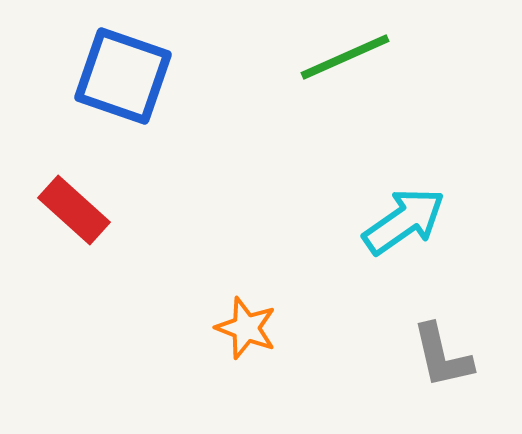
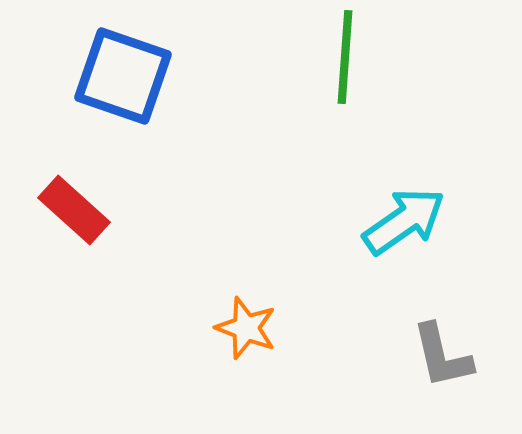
green line: rotated 62 degrees counterclockwise
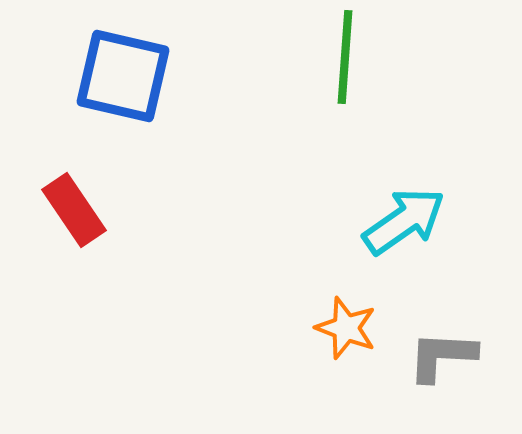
blue square: rotated 6 degrees counterclockwise
red rectangle: rotated 14 degrees clockwise
orange star: moved 100 px right
gray L-shape: rotated 106 degrees clockwise
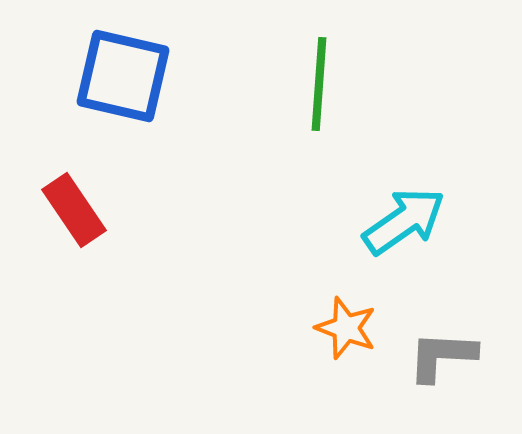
green line: moved 26 px left, 27 px down
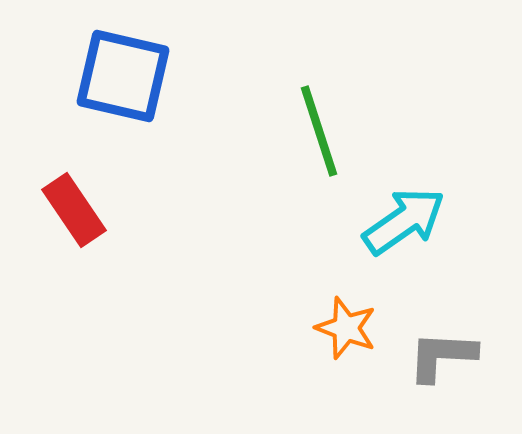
green line: moved 47 px down; rotated 22 degrees counterclockwise
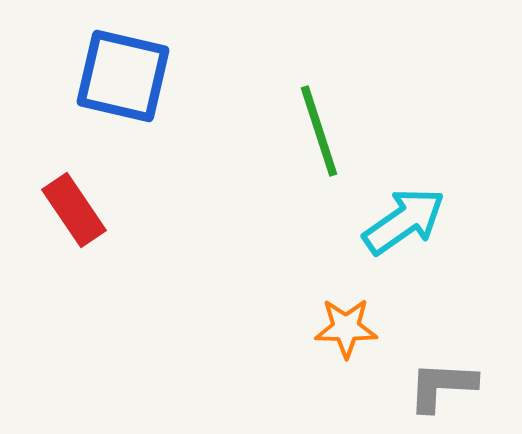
orange star: rotated 20 degrees counterclockwise
gray L-shape: moved 30 px down
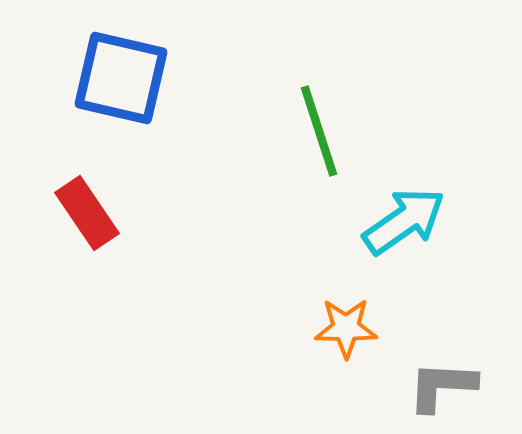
blue square: moved 2 px left, 2 px down
red rectangle: moved 13 px right, 3 px down
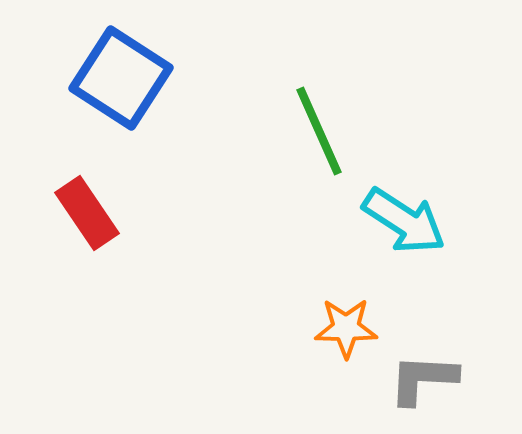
blue square: rotated 20 degrees clockwise
green line: rotated 6 degrees counterclockwise
cyan arrow: rotated 68 degrees clockwise
gray L-shape: moved 19 px left, 7 px up
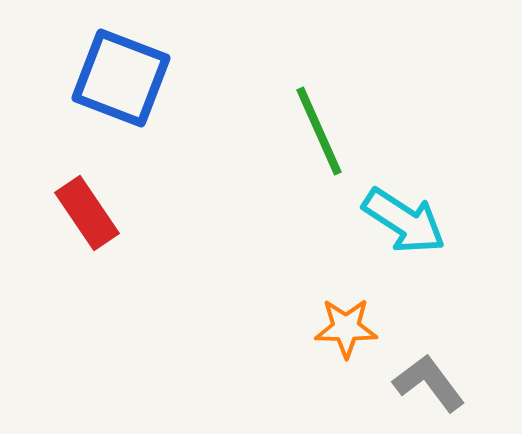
blue square: rotated 12 degrees counterclockwise
gray L-shape: moved 6 px right, 4 px down; rotated 50 degrees clockwise
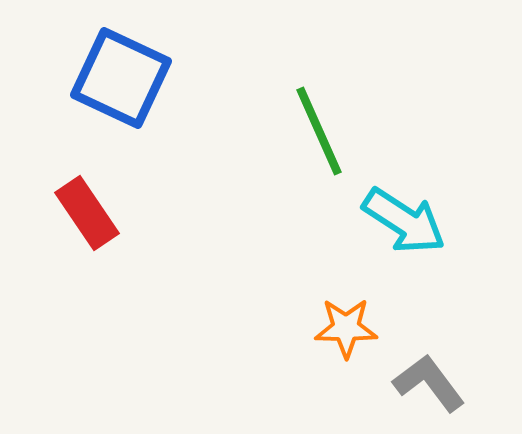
blue square: rotated 4 degrees clockwise
